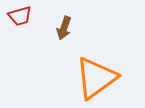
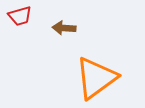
brown arrow: rotated 75 degrees clockwise
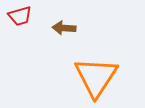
orange triangle: moved 1 px up; rotated 21 degrees counterclockwise
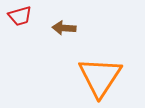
orange triangle: moved 4 px right
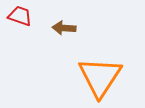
red trapezoid: rotated 145 degrees counterclockwise
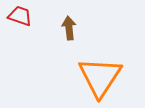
brown arrow: moved 5 px right; rotated 80 degrees clockwise
